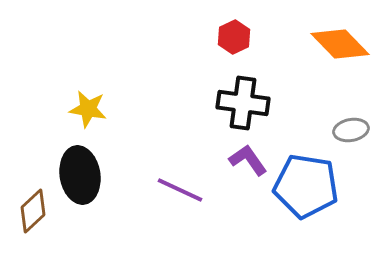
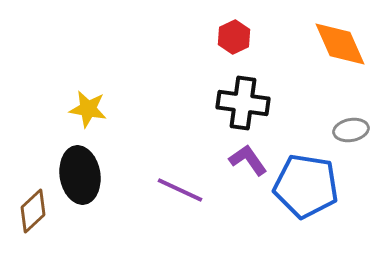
orange diamond: rotated 20 degrees clockwise
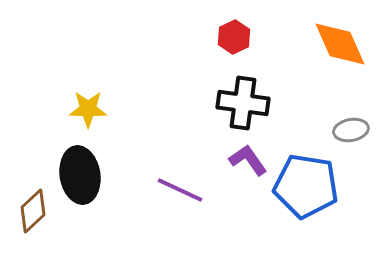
yellow star: rotated 9 degrees counterclockwise
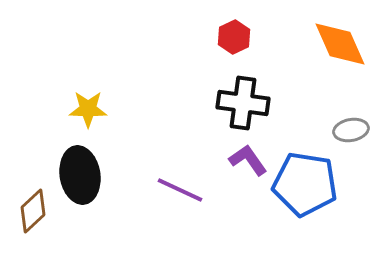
blue pentagon: moved 1 px left, 2 px up
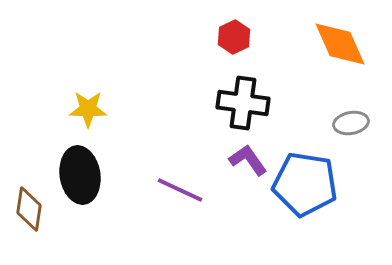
gray ellipse: moved 7 px up
brown diamond: moved 4 px left, 2 px up; rotated 39 degrees counterclockwise
